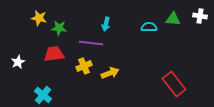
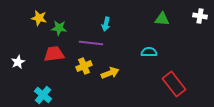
green triangle: moved 11 px left
cyan semicircle: moved 25 px down
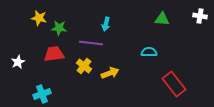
yellow cross: rotated 28 degrees counterclockwise
cyan cross: moved 1 px left, 1 px up; rotated 30 degrees clockwise
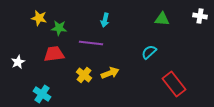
cyan arrow: moved 1 px left, 4 px up
cyan semicircle: rotated 42 degrees counterclockwise
yellow cross: moved 9 px down
cyan cross: rotated 36 degrees counterclockwise
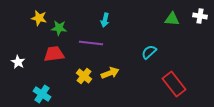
green triangle: moved 10 px right
white star: rotated 16 degrees counterclockwise
yellow cross: moved 1 px down
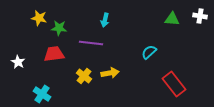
yellow arrow: rotated 12 degrees clockwise
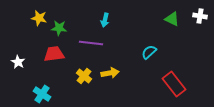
green triangle: rotated 21 degrees clockwise
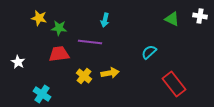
purple line: moved 1 px left, 1 px up
red trapezoid: moved 5 px right
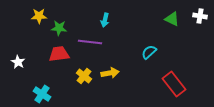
yellow star: moved 2 px up; rotated 14 degrees counterclockwise
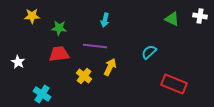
yellow star: moved 7 px left
purple line: moved 5 px right, 4 px down
yellow arrow: moved 6 px up; rotated 54 degrees counterclockwise
red rectangle: rotated 30 degrees counterclockwise
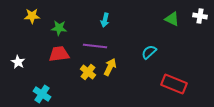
yellow cross: moved 4 px right, 4 px up
